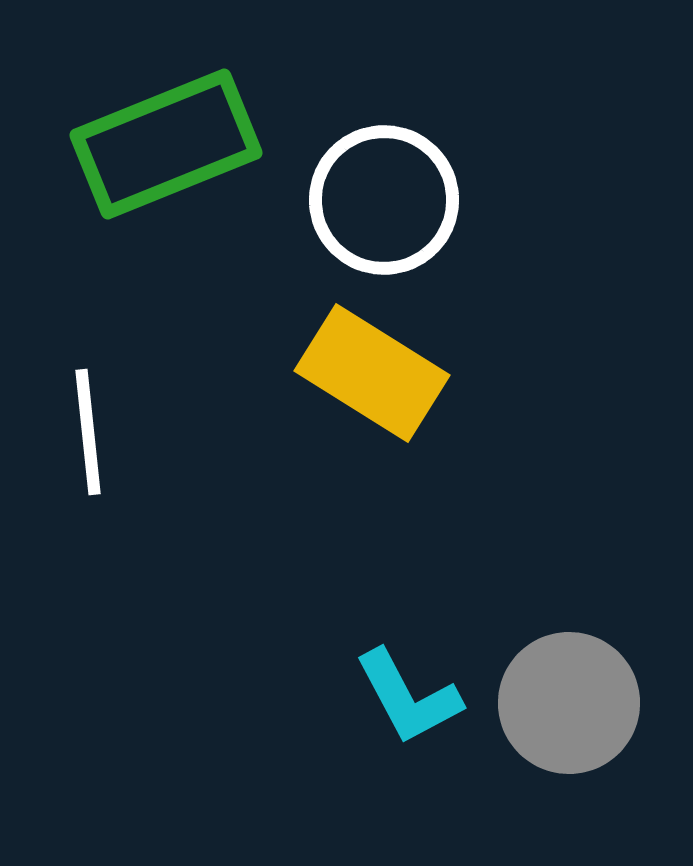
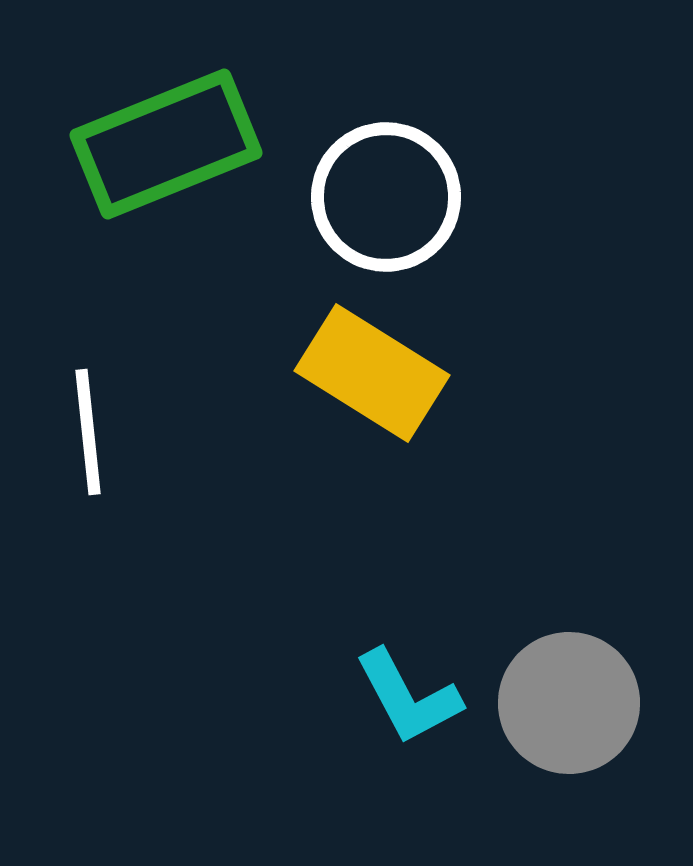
white circle: moved 2 px right, 3 px up
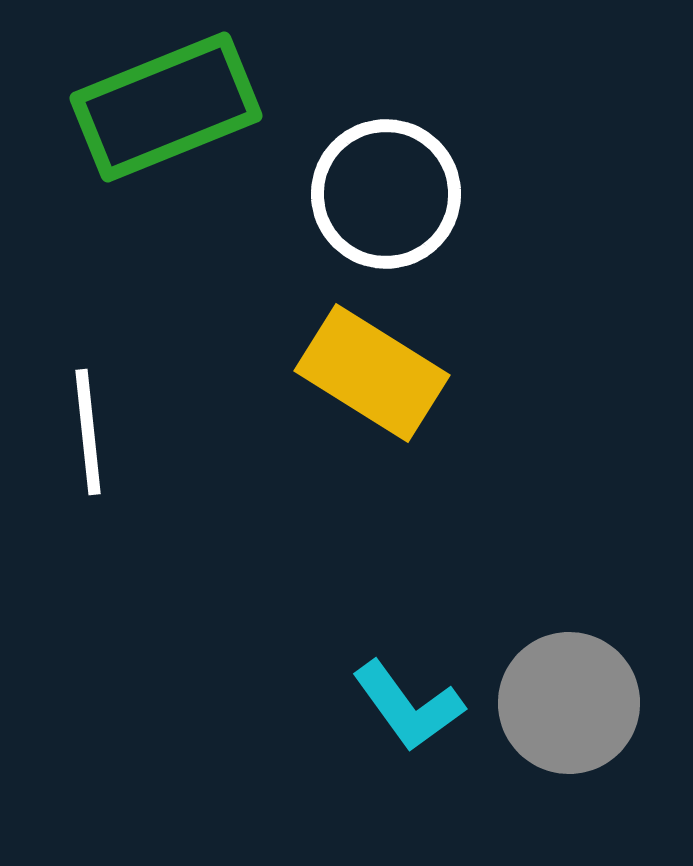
green rectangle: moved 37 px up
white circle: moved 3 px up
cyan L-shape: moved 9 px down; rotated 8 degrees counterclockwise
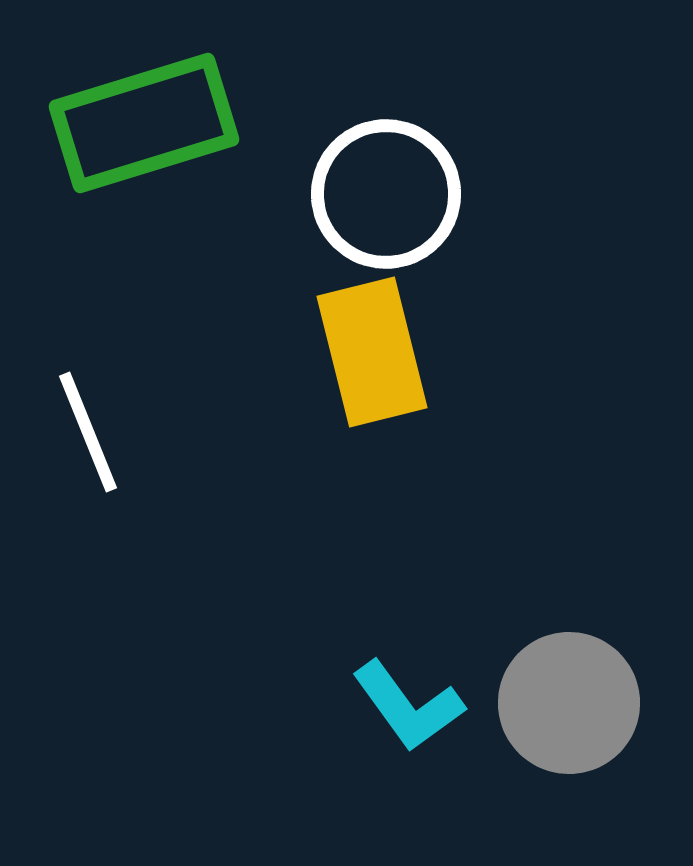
green rectangle: moved 22 px left, 16 px down; rotated 5 degrees clockwise
yellow rectangle: moved 21 px up; rotated 44 degrees clockwise
white line: rotated 16 degrees counterclockwise
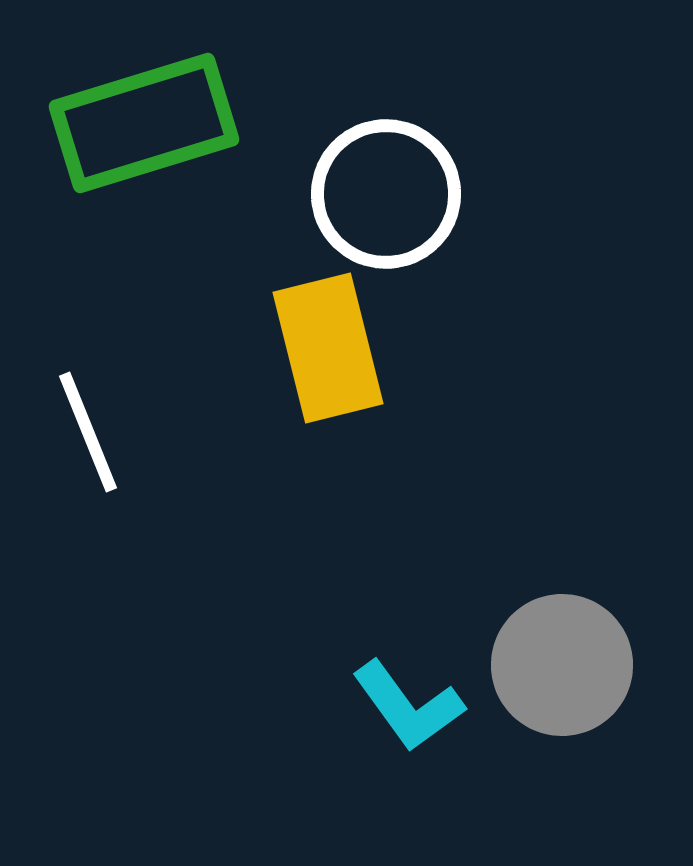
yellow rectangle: moved 44 px left, 4 px up
gray circle: moved 7 px left, 38 px up
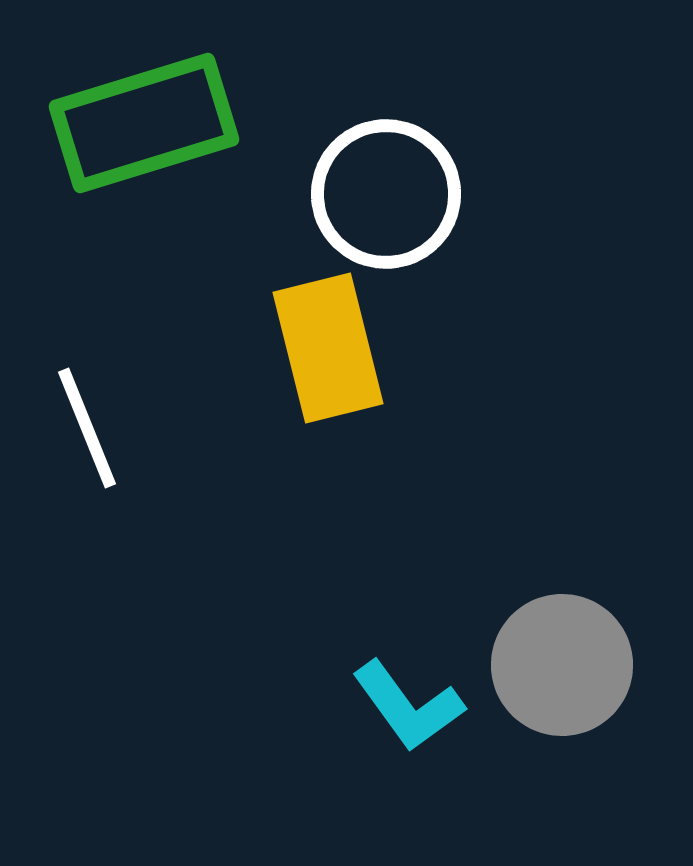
white line: moved 1 px left, 4 px up
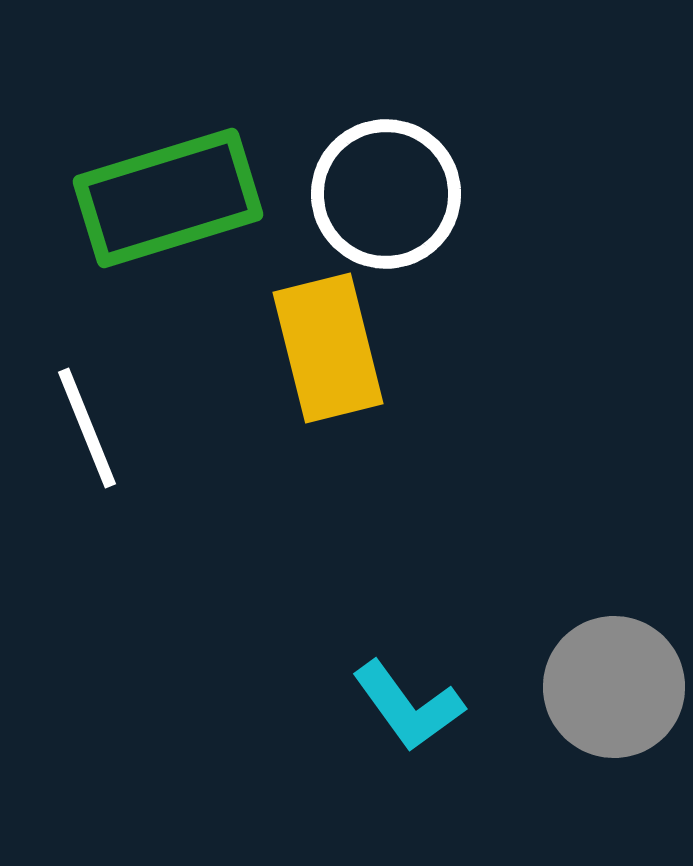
green rectangle: moved 24 px right, 75 px down
gray circle: moved 52 px right, 22 px down
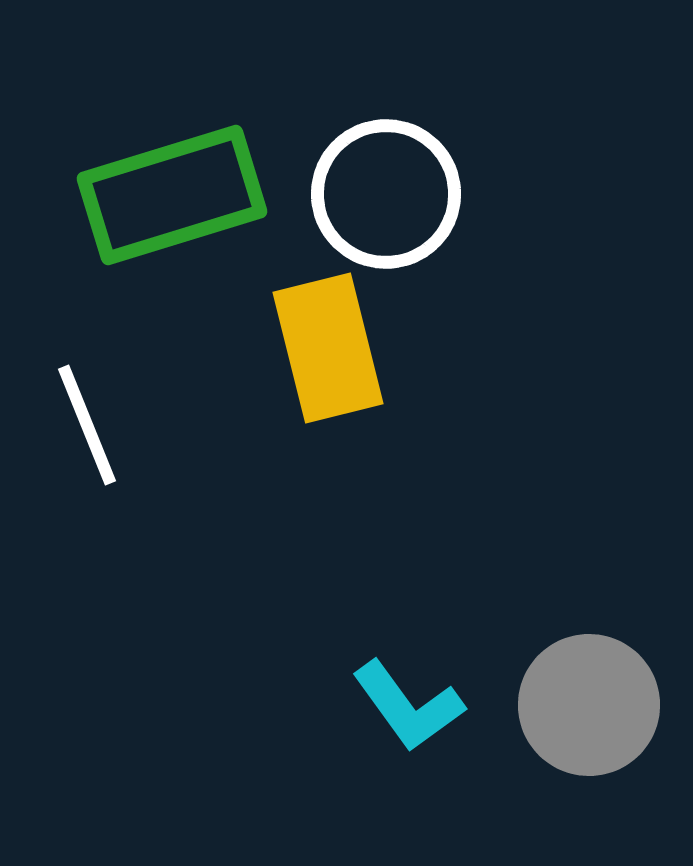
green rectangle: moved 4 px right, 3 px up
white line: moved 3 px up
gray circle: moved 25 px left, 18 px down
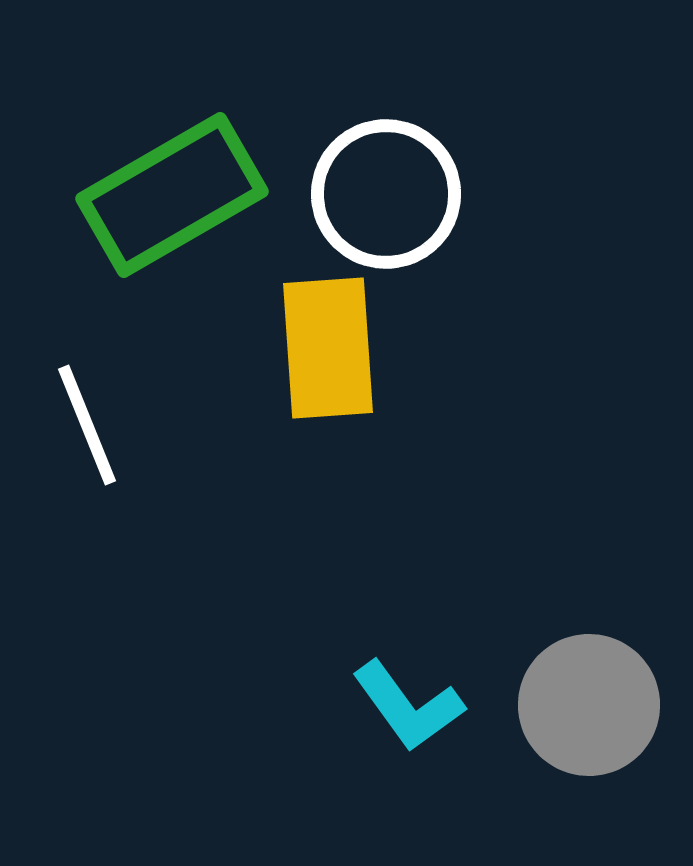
green rectangle: rotated 13 degrees counterclockwise
yellow rectangle: rotated 10 degrees clockwise
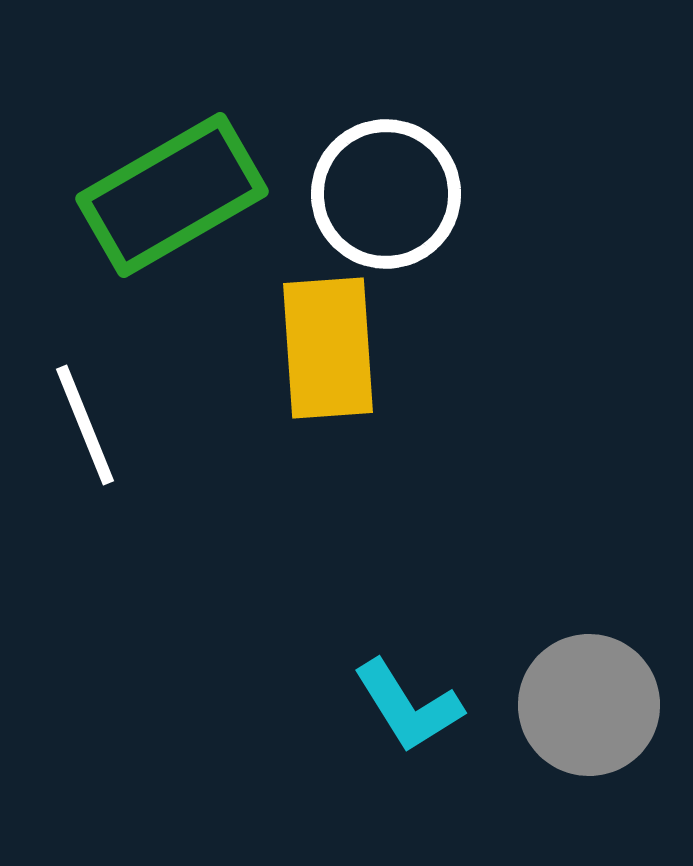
white line: moved 2 px left
cyan L-shape: rotated 4 degrees clockwise
